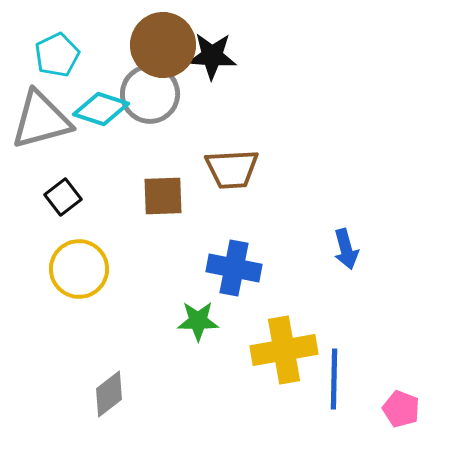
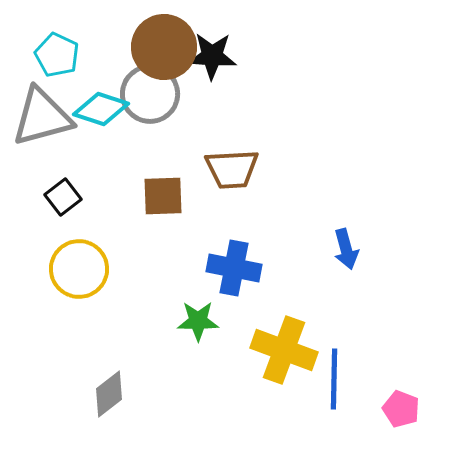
brown circle: moved 1 px right, 2 px down
cyan pentagon: rotated 21 degrees counterclockwise
gray triangle: moved 1 px right, 3 px up
yellow cross: rotated 30 degrees clockwise
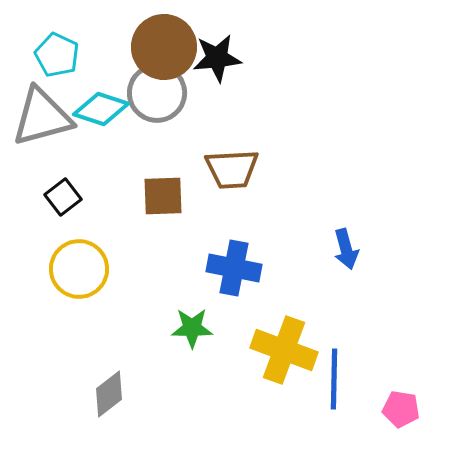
black star: moved 5 px right, 2 px down; rotated 9 degrees counterclockwise
gray circle: moved 7 px right, 1 px up
green star: moved 6 px left, 7 px down
pink pentagon: rotated 12 degrees counterclockwise
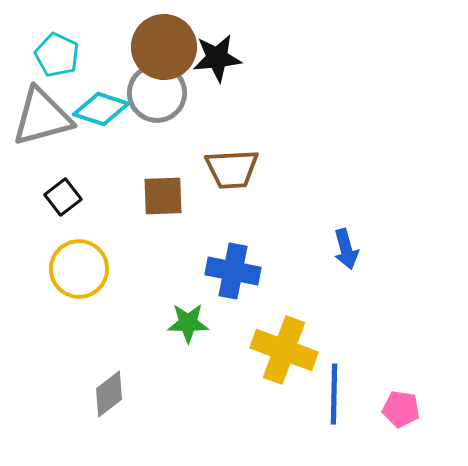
blue cross: moved 1 px left, 3 px down
green star: moved 4 px left, 5 px up
blue line: moved 15 px down
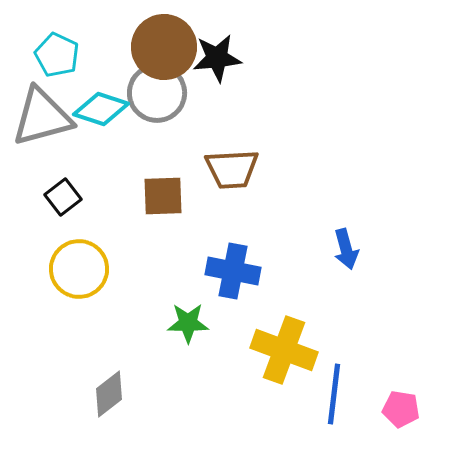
blue line: rotated 6 degrees clockwise
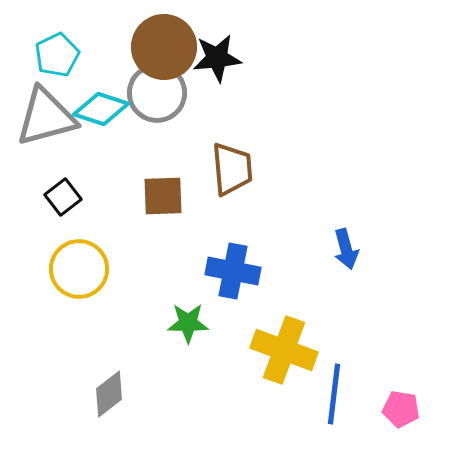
cyan pentagon: rotated 21 degrees clockwise
gray triangle: moved 4 px right
brown trapezoid: rotated 92 degrees counterclockwise
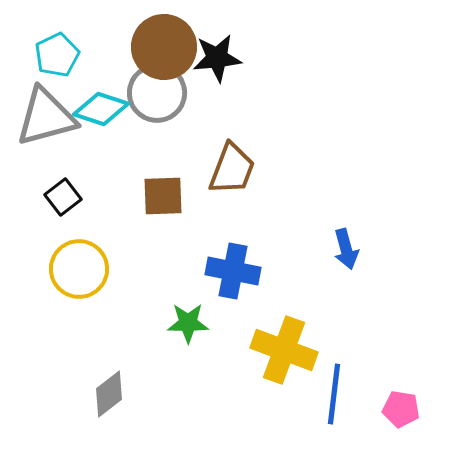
brown trapezoid: rotated 26 degrees clockwise
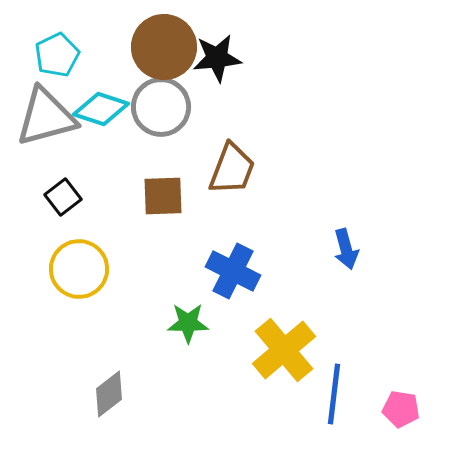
gray circle: moved 4 px right, 14 px down
blue cross: rotated 16 degrees clockwise
yellow cross: rotated 30 degrees clockwise
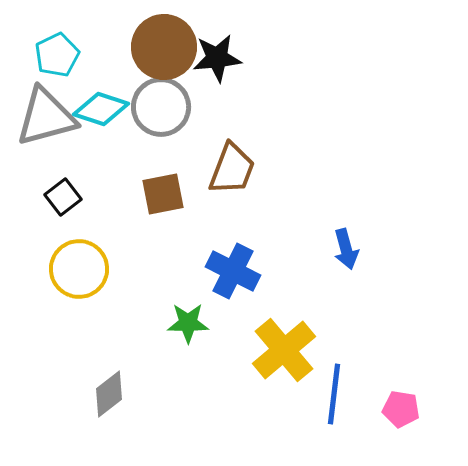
brown square: moved 2 px up; rotated 9 degrees counterclockwise
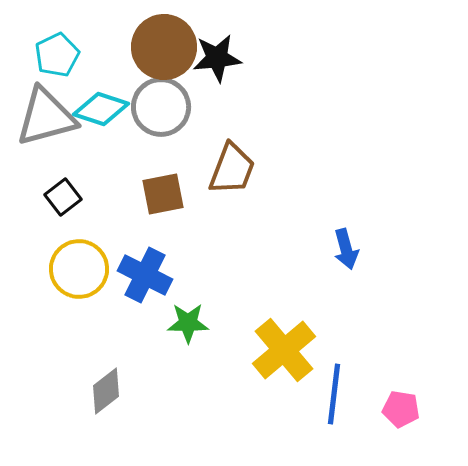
blue cross: moved 88 px left, 4 px down
gray diamond: moved 3 px left, 3 px up
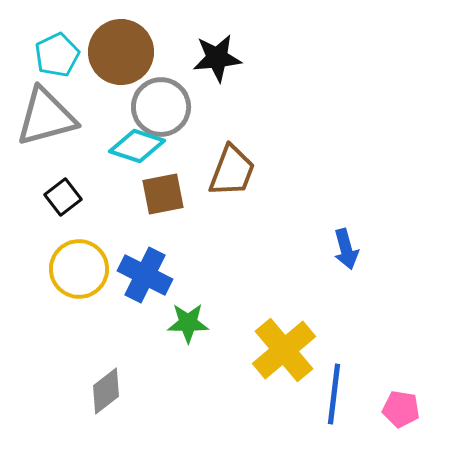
brown circle: moved 43 px left, 5 px down
cyan diamond: moved 36 px right, 37 px down
brown trapezoid: moved 2 px down
